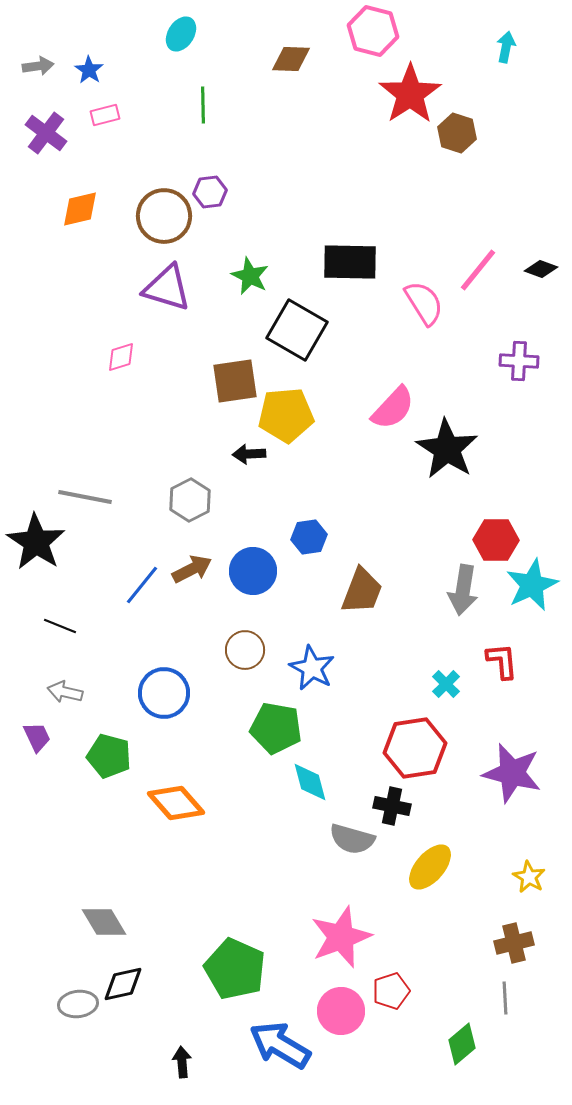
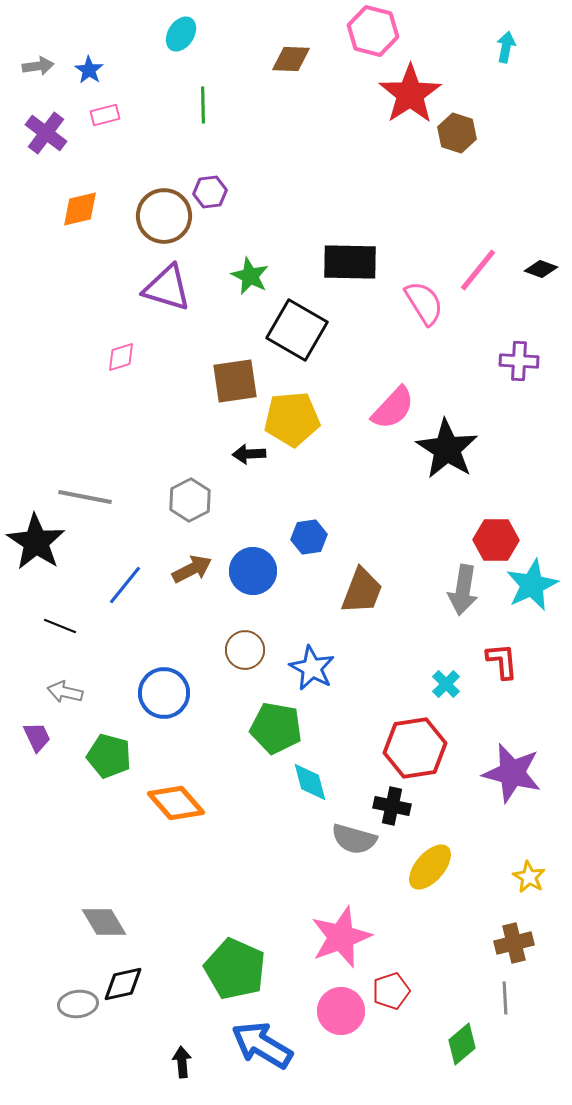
yellow pentagon at (286, 415): moved 6 px right, 4 px down
blue line at (142, 585): moved 17 px left
gray semicircle at (352, 839): moved 2 px right
blue arrow at (280, 1045): moved 18 px left
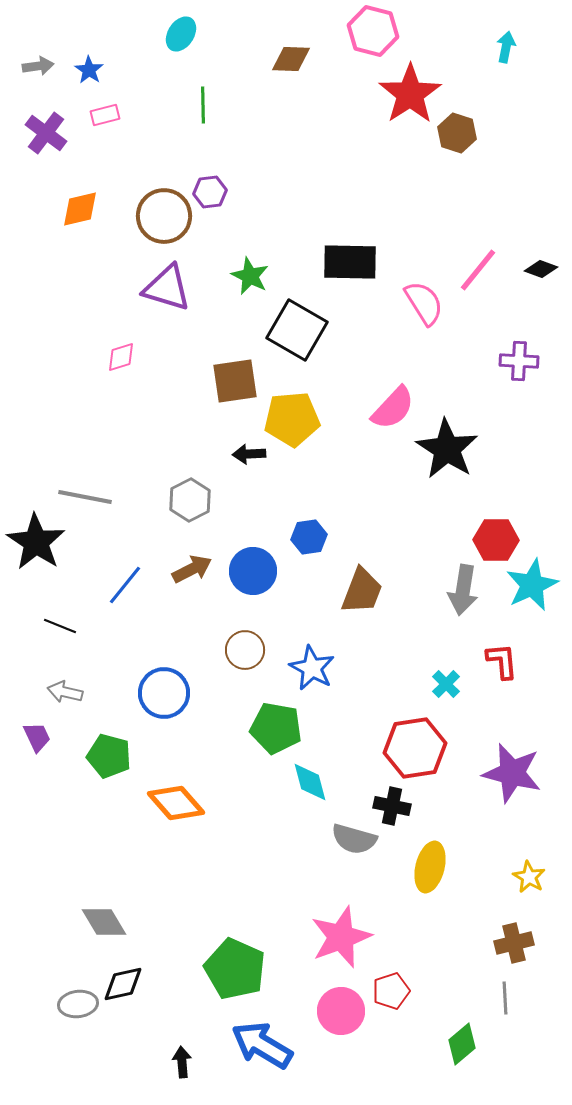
yellow ellipse at (430, 867): rotated 27 degrees counterclockwise
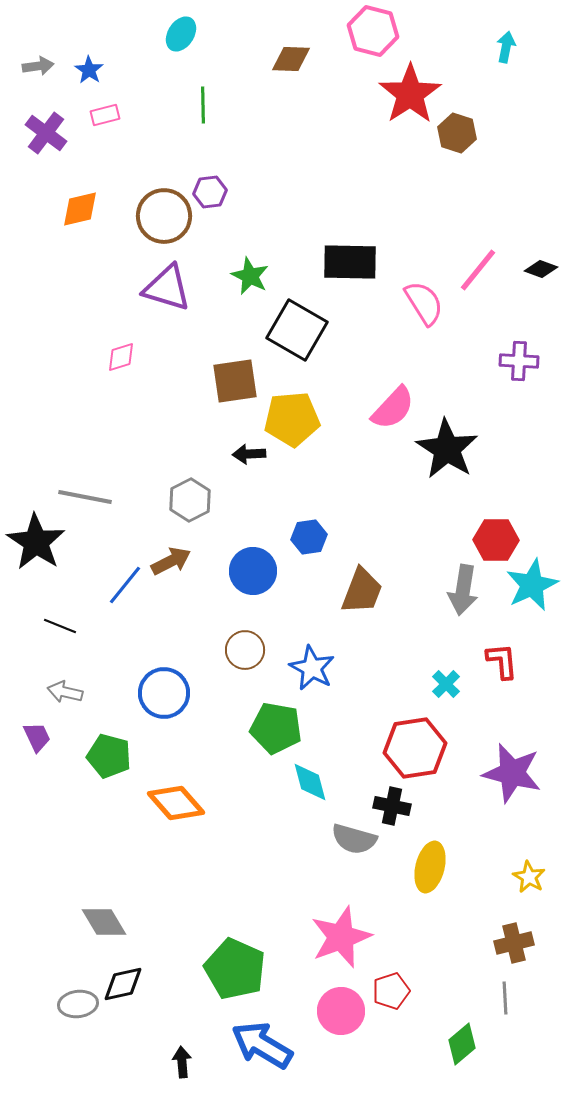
brown arrow at (192, 569): moved 21 px left, 8 px up
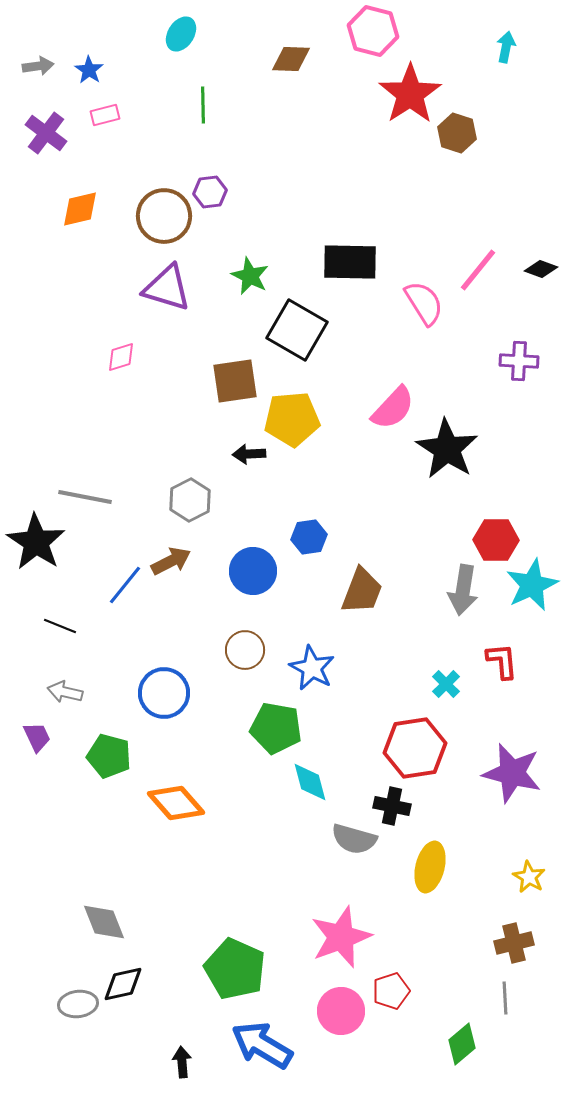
gray diamond at (104, 922): rotated 9 degrees clockwise
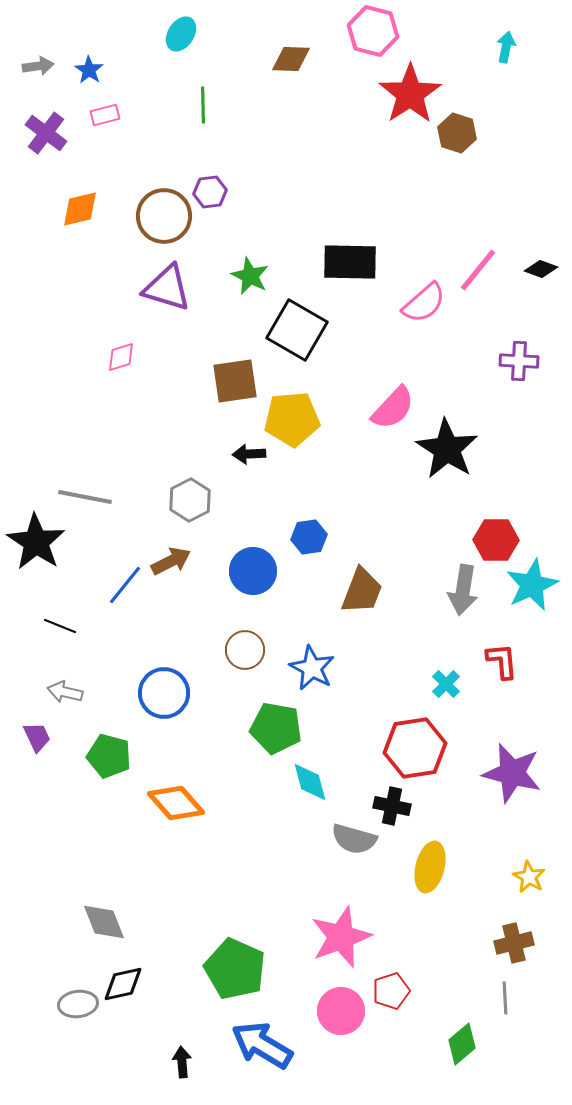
pink semicircle at (424, 303): rotated 81 degrees clockwise
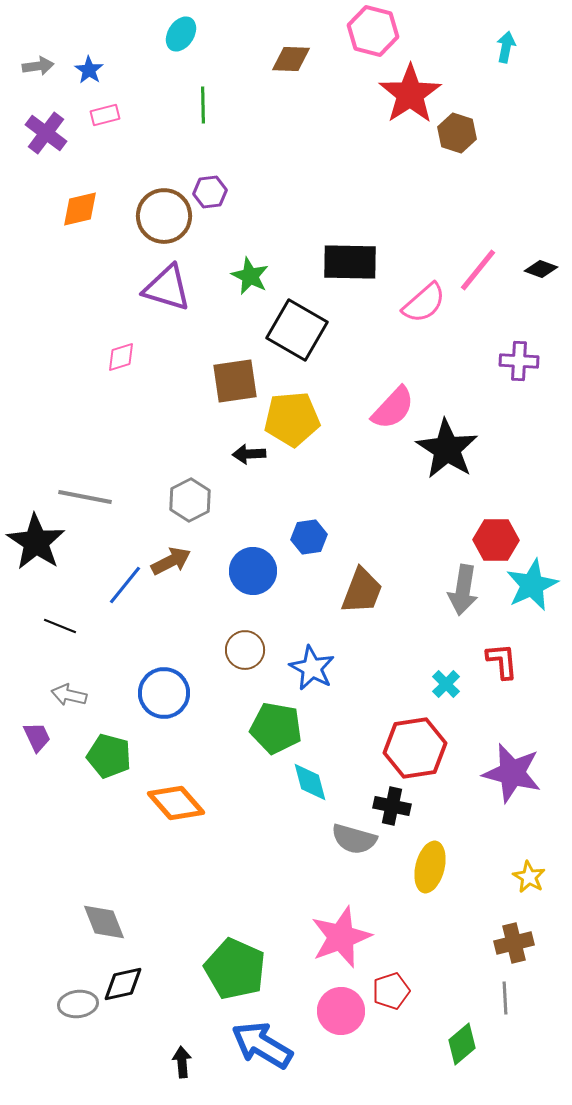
gray arrow at (65, 692): moved 4 px right, 3 px down
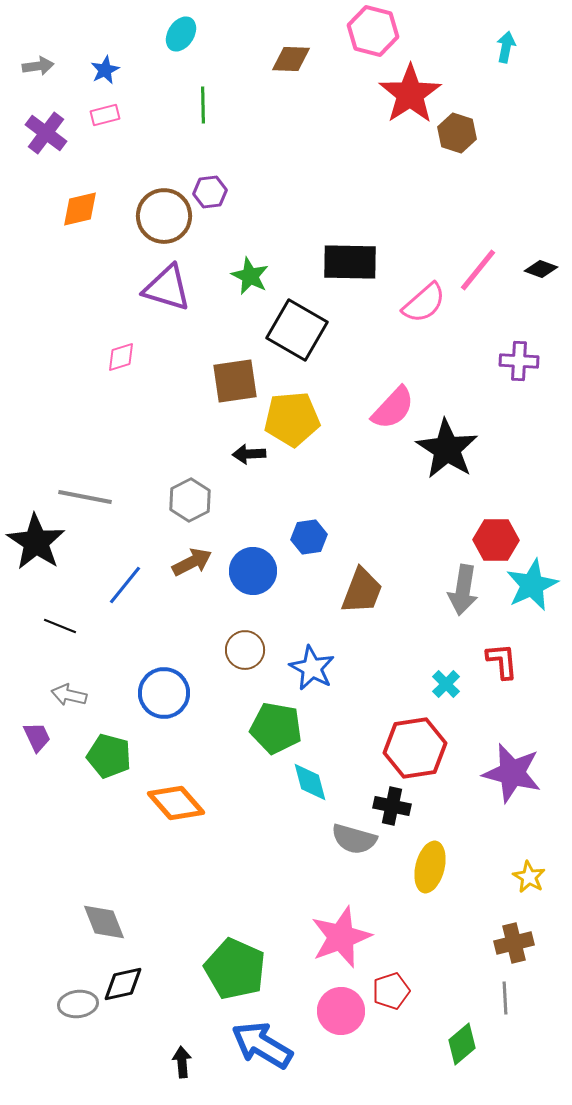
blue star at (89, 70): moved 16 px right; rotated 12 degrees clockwise
brown arrow at (171, 561): moved 21 px right, 1 px down
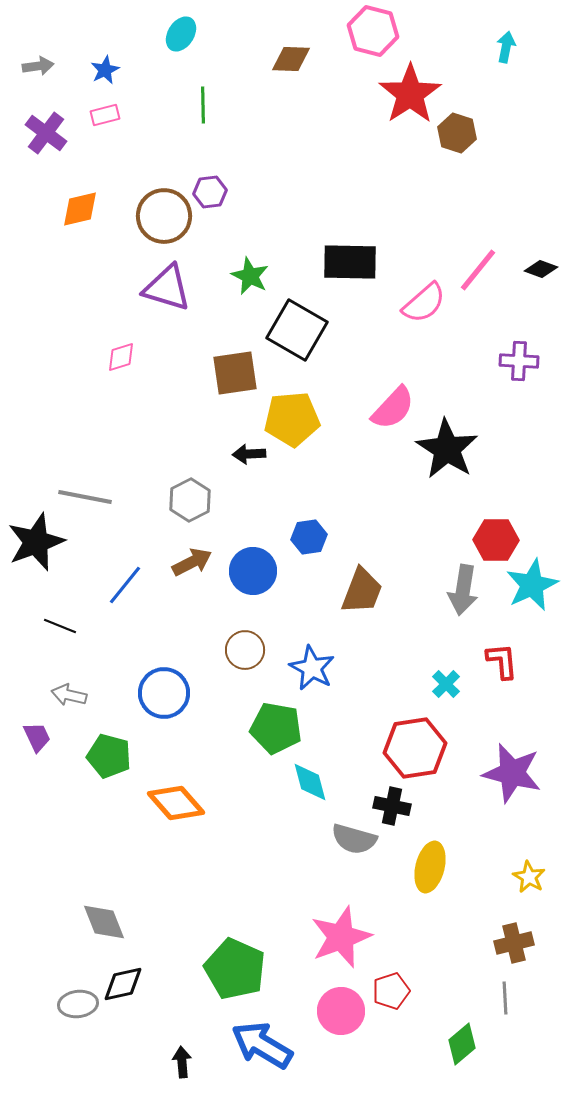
brown square at (235, 381): moved 8 px up
black star at (36, 542): rotated 18 degrees clockwise
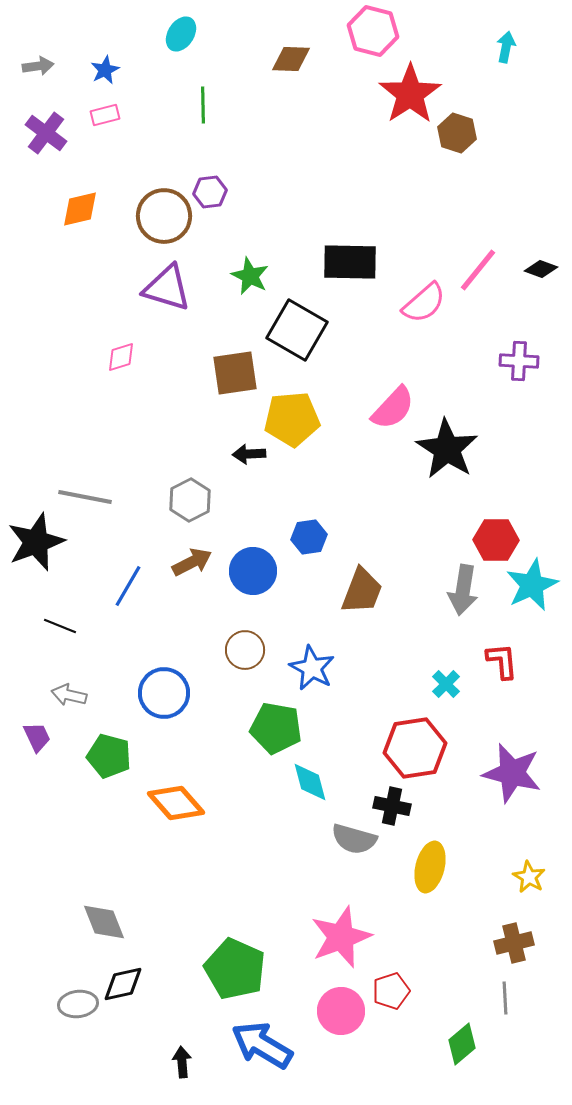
blue line at (125, 585): moved 3 px right, 1 px down; rotated 9 degrees counterclockwise
